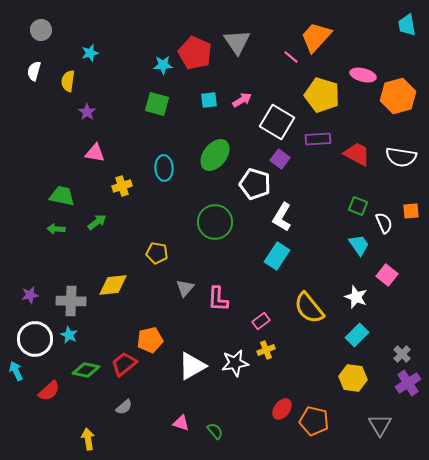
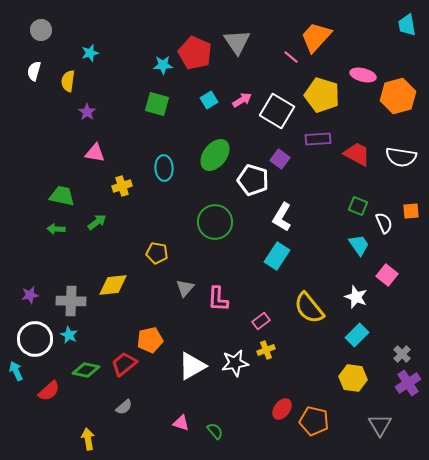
cyan square at (209, 100): rotated 24 degrees counterclockwise
white square at (277, 122): moved 11 px up
white pentagon at (255, 184): moved 2 px left, 4 px up
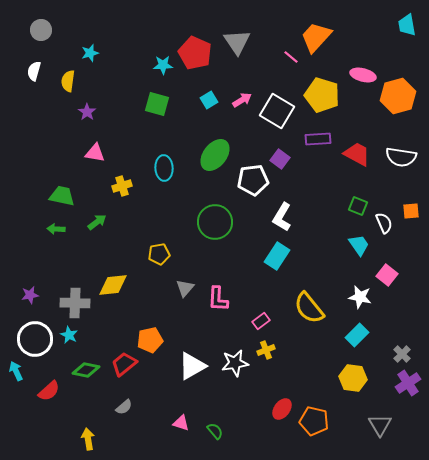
white pentagon at (253, 180): rotated 24 degrees counterclockwise
yellow pentagon at (157, 253): moved 2 px right, 1 px down; rotated 20 degrees counterclockwise
white star at (356, 297): moved 4 px right; rotated 10 degrees counterclockwise
gray cross at (71, 301): moved 4 px right, 2 px down
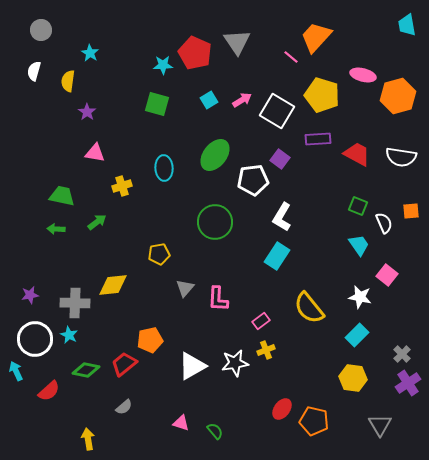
cyan star at (90, 53): rotated 24 degrees counterclockwise
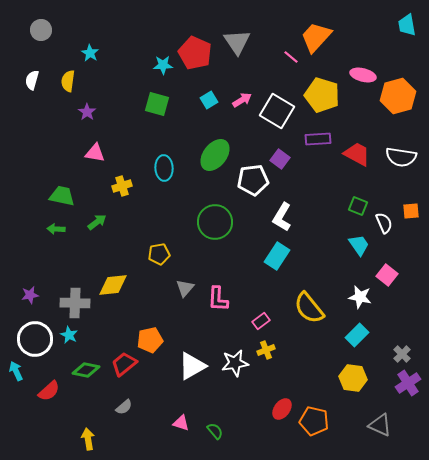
white semicircle at (34, 71): moved 2 px left, 9 px down
gray triangle at (380, 425): rotated 35 degrees counterclockwise
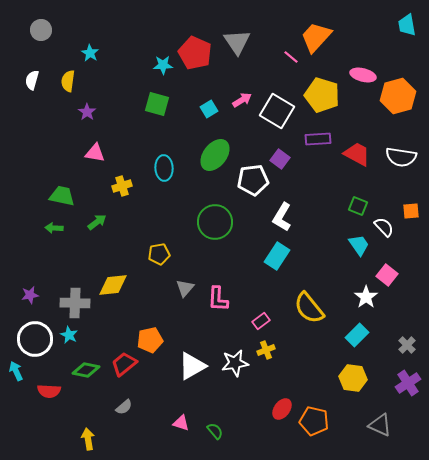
cyan square at (209, 100): moved 9 px down
white semicircle at (384, 223): moved 4 px down; rotated 20 degrees counterclockwise
green arrow at (56, 229): moved 2 px left, 1 px up
white star at (360, 297): moved 6 px right; rotated 25 degrees clockwise
gray cross at (402, 354): moved 5 px right, 9 px up
red semicircle at (49, 391): rotated 45 degrees clockwise
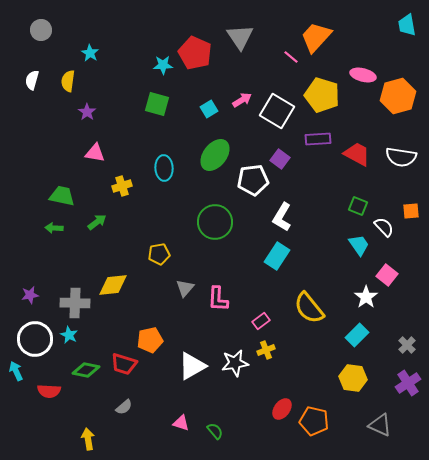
gray triangle at (237, 42): moved 3 px right, 5 px up
red trapezoid at (124, 364): rotated 124 degrees counterclockwise
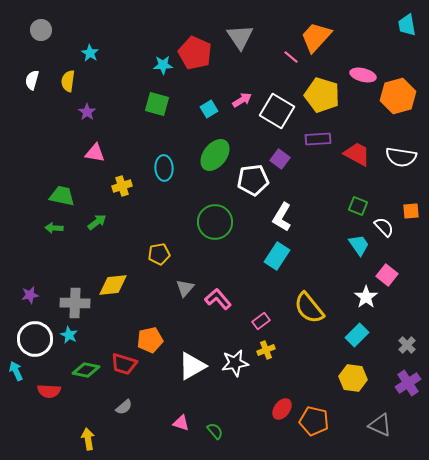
pink L-shape at (218, 299): rotated 136 degrees clockwise
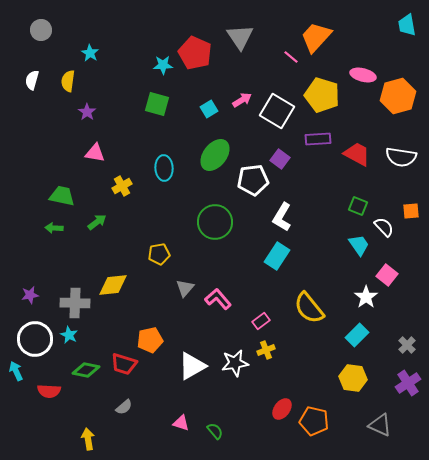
yellow cross at (122, 186): rotated 12 degrees counterclockwise
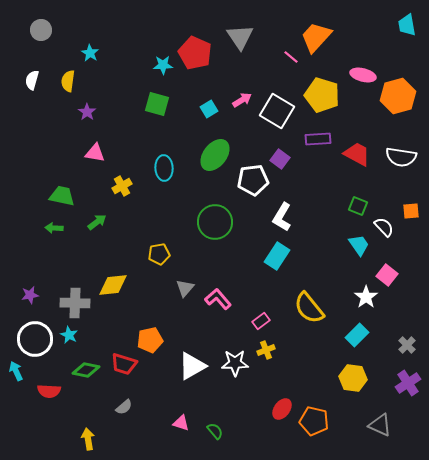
white star at (235, 363): rotated 8 degrees clockwise
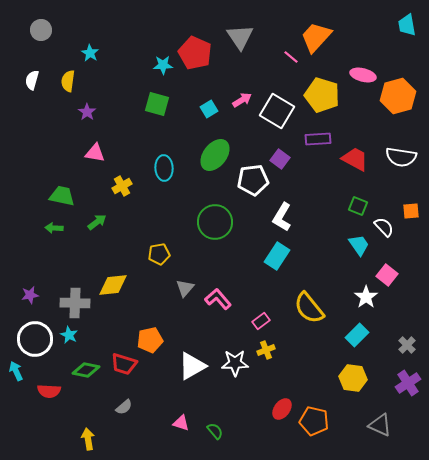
red trapezoid at (357, 154): moved 2 px left, 5 px down
